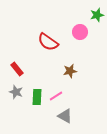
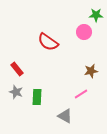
green star: moved 1 px left; rotated 16 degrees clockwise
pink circle: moved 4 px right
brown star: moved 21 px right
pink line: moved 25 px right, 2 px up
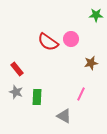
pink circle: moved 13 px left, 7 px down
brown star: moved 8 px up
pink line: rotated 32 degrees counterclockwise
gray triangle: moved 1 px left
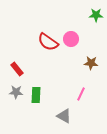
brown star: rotated 16 degrees clockwise
gray star: rotated 16 degrees counterclockwise
green rectangle: moved 1 px left, 2 px up
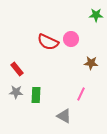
red semicircle: rotated 10 degrees counterclockwise
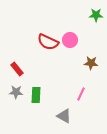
pink circle: moved 1 px left, 1 px down
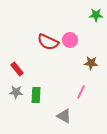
pink line: moved 2 px up
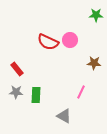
brown star: moved 3 px right
